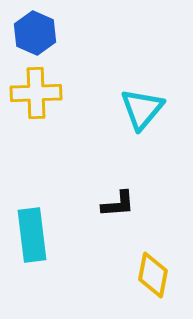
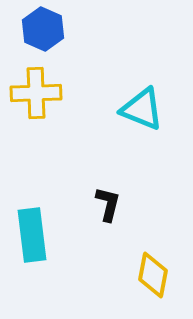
blue hexagon: moved 8 px right, 4 px up
cyan triangle: rotated 48 degrees counterclockwise
black L-shape: moved 10 px left; rotated 72 degrees counterclockwise
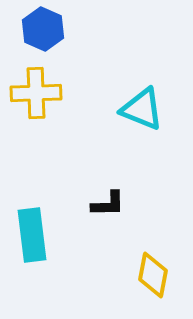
black L-shape: rotated 75 degrees clockwise
